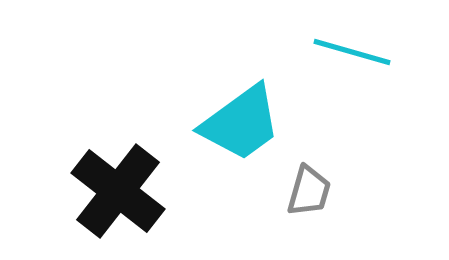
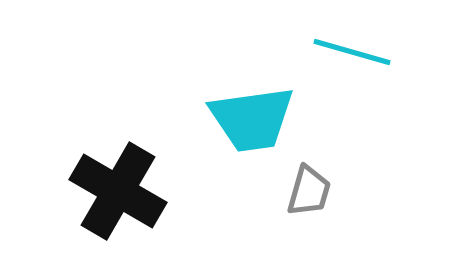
cyan trapezoid: moved 11 px right, 4 px up; rotated 28 degrees clockwise
black cross: rotated 8 degrees counterclockwise
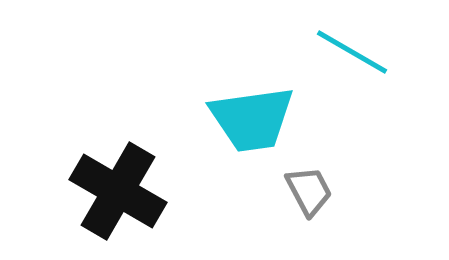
cyan line: rotated 14 degrees clockwise
gray trapezoid: rotated 44 degrees counterclockwise
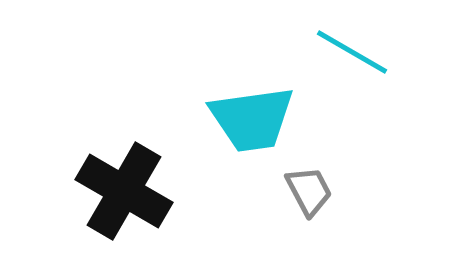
black cross: moved 6 px right
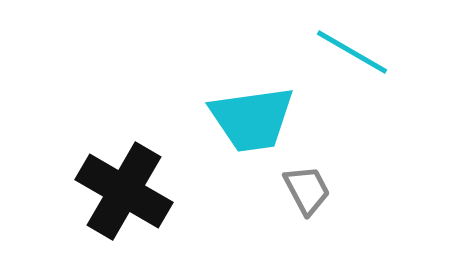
gray trapezoid: moved 2 px left, 1 px up
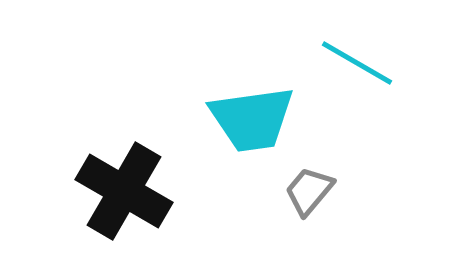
cyan line: moved 5 px right, 11 px down
gray trapezoid: moved 2 px right, 1 px down; rotated 112 degrees counterclockwise
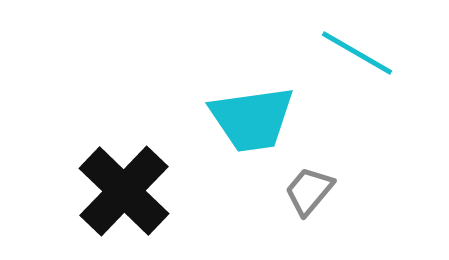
cyan line: moved 10 px up
black cross: rotated 14 degrees clockwise
